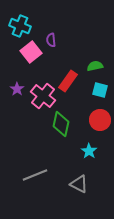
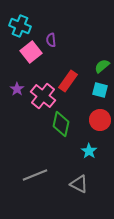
green semicircle: moved 7 px right; rotated 28 degrees counterclockwise
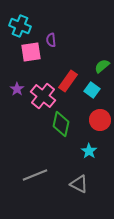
pink square: rotated 30 degrees clockwise
cyan square: moved 8 px left; rotated 21 degrees clockwise
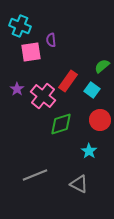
green diamond: rotated 60 degrees clockwise
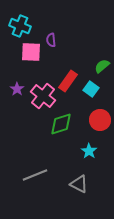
pink square: rotated 10 degrees clockwise
cyan square: moved 1 px left, 1 px up
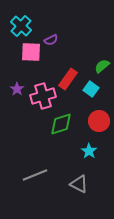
cyan cross: moved 1 px right; rotated 20 degrees clockwise
purple semicircle: rotated 112 degrees counterclockwise
red rectangle: moved 2 px up
pink cross: rotated 35 degrees clockwise
red circle: moved 1 px left, 1 px down
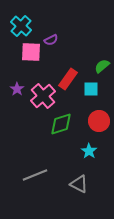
cyan square: rotated 35 degrees counterclockwise
pink cross: rotated 25 degrees counterclockwise
